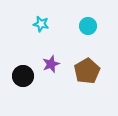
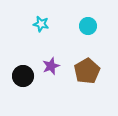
purple star: moved 2 px down
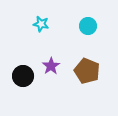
purple star: rotated 12 degrees counterclockwise
brown pentagon: rotated 20 degrees counterclockwise
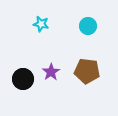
purple star: moved 6 px down
brown pentagon: rotated 15 degrees counterclockwise
black circle: moved 3 px down
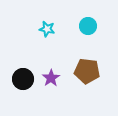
cyan star: moved 6 px right, 5 px down
purple star: moved 6 px down
